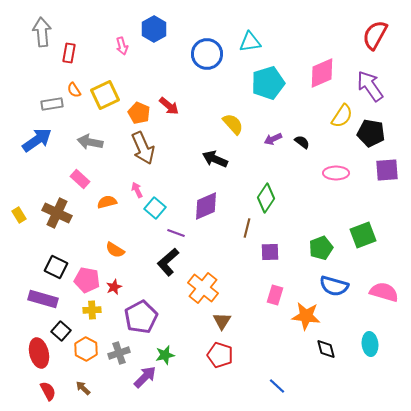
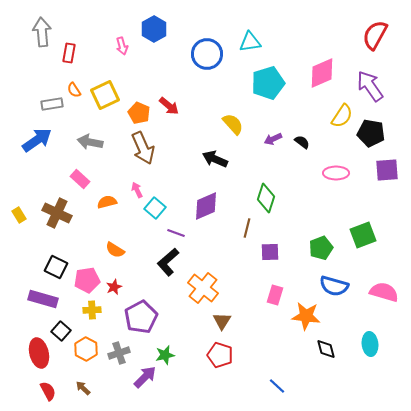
green diamond at (266, 198): rotated 16 degrees counterclockwise
pink pentagon at (87, 280): rotated 20 degrees counterclockwise
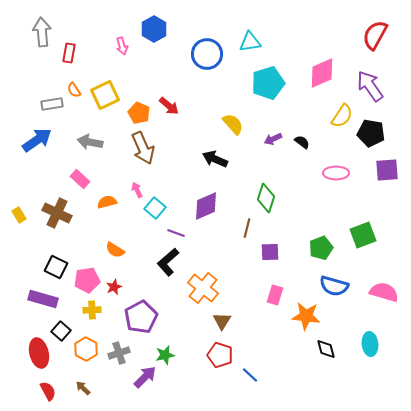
blue line at (277, 386): moved 27 px left, 11 px up
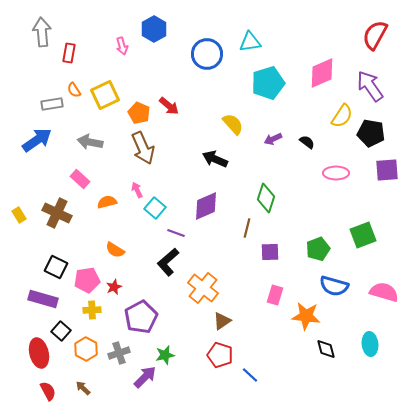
black semicircle at (302, 142): moved 5 px right
green pentagon at (321, 248): moved 3 px left, 1 px down
brown triangle at (222, 321): rotated 24 degrees clockwise
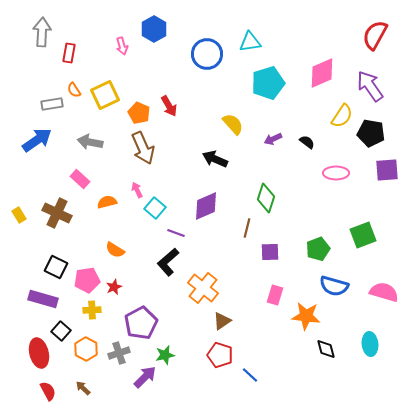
gray arrow at (42, 32): rotated 8 degrees clockwise
red arrow at (169, 106): rotated 20 degrees clockwise
purple pentagon at (141, 317): moved 6 px down
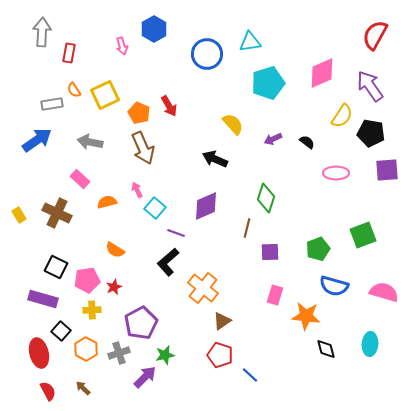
cyan ellipse at (370, 344): rotated 10 degrees clockwise
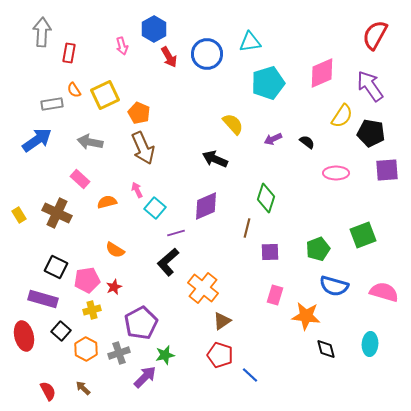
red arrow at (169, 106): moved 49 px up
purple line at (176, 233): rotated 36 degrees counterclockwise
yellow cross at (92, 310): rotated 12 degrees counterclockwise
red ellipse at (39, 353): moved 15 px left, 17 px up
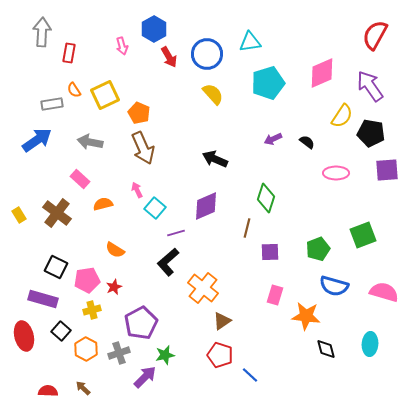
yellow semicircle at (233, 124): moved 20 px left, 30 px up
orange semicircle at (107, 202): moved 4 px left, 2 px down
brown cross at (57, 213): rotated 12 degrees clockwise
red semicircle at (48, 391): rotated 60 degrees counterclockwise
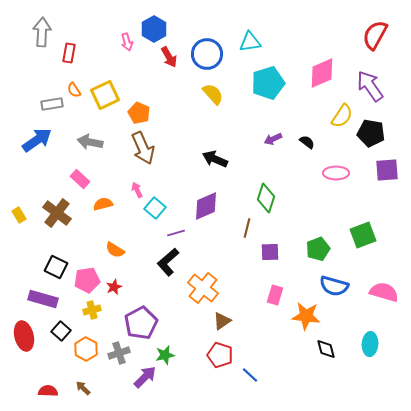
pink arrow at (122, 46): moved 5 px right, 4 px up
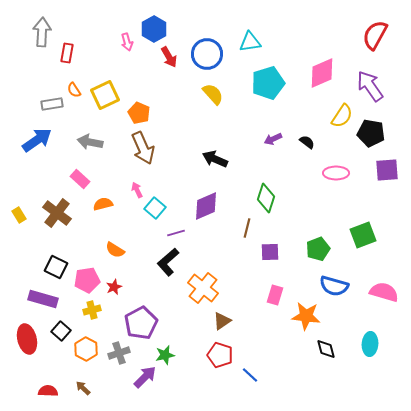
red rectangle at (69, 53): moved 2 px left
red ellipse at (24, 336): moved 3 px right, 3 px down
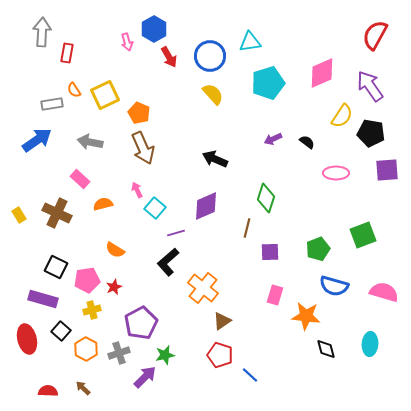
blue circle at (207, 54): moved 3 px right, 2 px down
brown cross at (57, 213): rotated 12 degrees counterclockwise
